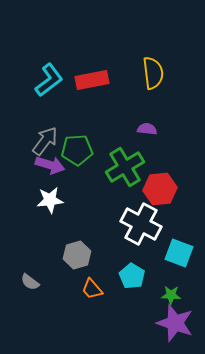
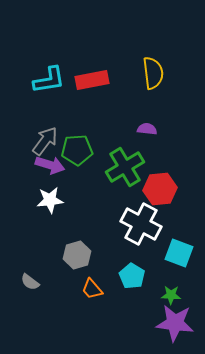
cyan L-shape: rotated 28 degrees clockwise
purple star: rotated 12 degrees counterclockwise
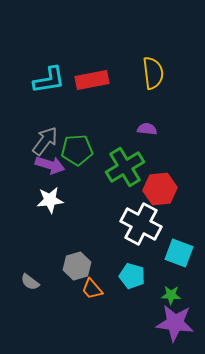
gray hexagon: moved 11 px down
cyan pentagon: rotated 15 degrees counterclockwise
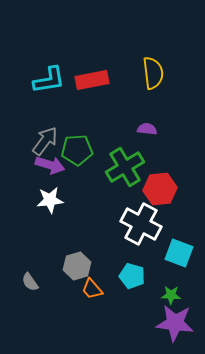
gray semicircle: rotated 18 degrees clockwise
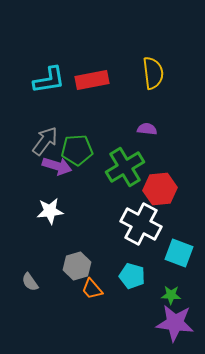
purple arrow: moved 7 px right, 1 px down
white star: moved 11 px down
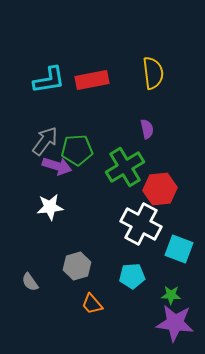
purple semicircle: rotated 72 degrees clockwise
white star: moved 4 px up
cyan square: moved 4 px up
cyan pentagon: rotated 20 degrees counterclockwise
orange trapezoid: moved 15 px down
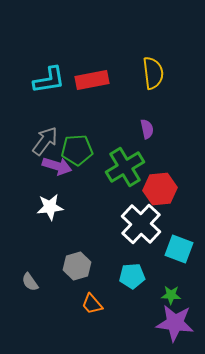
white cross: rotated 15 degrees clockwise
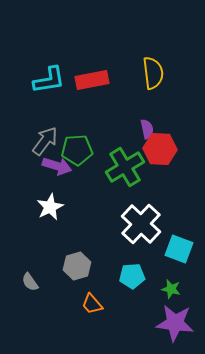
red hexagon: moved 40 px up; rotated 8 degrees clockwise
white star: rotated 20 degrees counterclockwise
green star: moved 6 px up; rotated 12 degrees clockwise
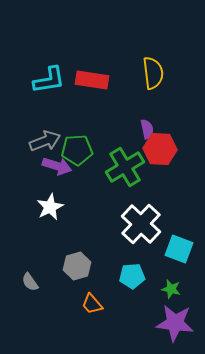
red rectangle: rotated 20 degrees clockwise
gray arrow: rotated 32 degrees clockwise
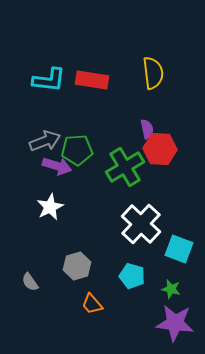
cyan L-shape: rotated 16 degrees clockwise
cyan pentagon: rotated 20 degrees clockwise
